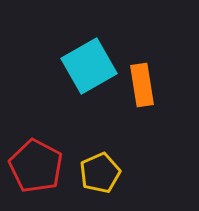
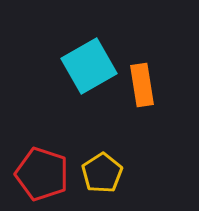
red pentagon: moved 6 px right, 8 px down; rotated 10 degrees counterclockwise
yellow pentagon: moved 2 px right; rotated 9 degrees counterclockwise
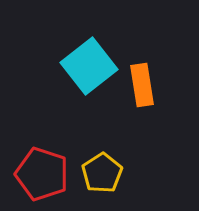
cyan square: rotated 8 degrees counterclockwise
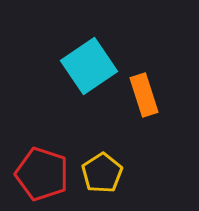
cyan square: rotated 4 degrees clockwise
orange rectangle: moved 2 px right, 10 px down; rotated 9 degrees counterclockwise
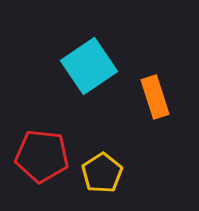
orange rectangle: moved 11 px right, 2 px down
red pentagon: moved 18 px up; rotated 12 degrees counterclockwise
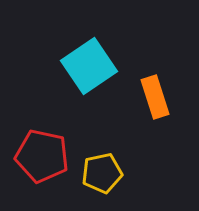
red pentagon: rotated 6 degrees clockwise
yellow pentagon: rotated 21 degrees clockwise
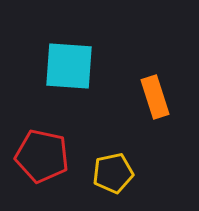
cyan square: moved 20 px left; rotated 38 degrees clockwise
yellow pentagon: moved 11 px right
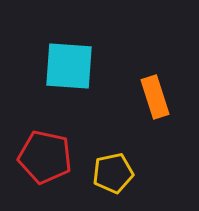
red pentagon: moved 3 px right, 1 px down
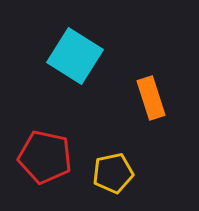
cyan square: moved 6 px right, 10 px up; rotated 28 degrees clockwise
orange rectangle: moved 4 px left, 1 px down
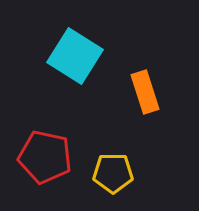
orange rectangle: moved 6 px left, 6 px up
yellow pentagon: rotated 12 degrees clockwise
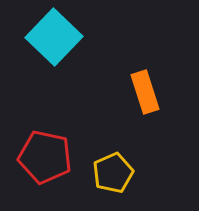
cyan square: moved 21 px left, 19 px up; rotated 12 degrees clockwise
yellow pentagon: rotated 24 degrees counterclockwise
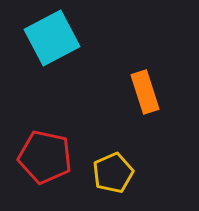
cyan square: moved 2 px left, 1 px down; rotated 18 degrees clockwise
